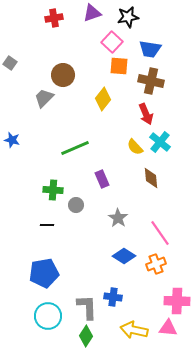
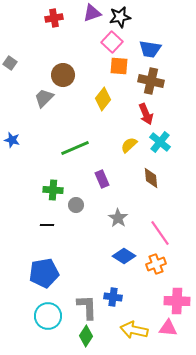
black star: moved 8 px left
yellow semicircle: moved 6 px left, 2 px up; rotated 90 degrees clockwise
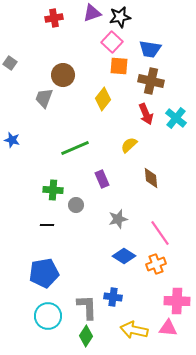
gray trapezoid: rotated 25 degrees counterclockwise
cyan cross: moved 16 px right, 24 px up
gray star: moved 1 px down; rotated 24 degrees clockwise
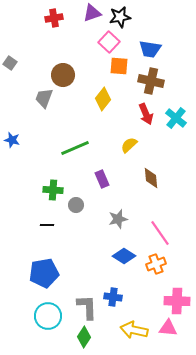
pink square: moved 3 px left
green diamond: moved 2 px left, 1 px down
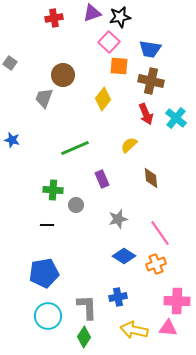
blue cross: moved 5 px right; rotated 18 degrees counterclockwise
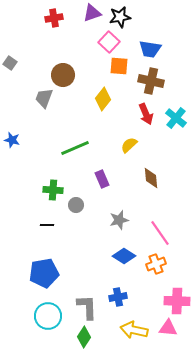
gray star: moved 1 px right, 1 px down
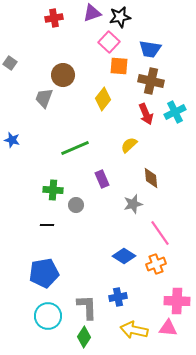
cyan cross: moved 1 px left, 6 px up; rotated 25 degrees clockwise
gray star: moved 14 px right, 16 px up
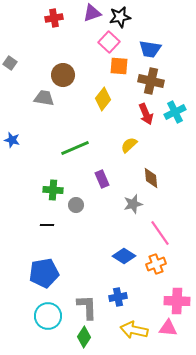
gray trapezoid: rotated 80 degrees clockwise
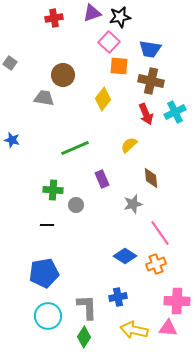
blue diamond: moved 1 px right
